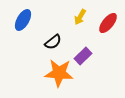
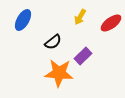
red ellipse: moved 3 px right; rotated 15 degrees clockwise
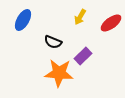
black semicircle: rotated 60 degrees clockwise
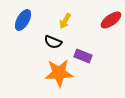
yellow arrow: moved 15 px left, 4 px down
red ellipse: moved 3 px up
purple rectangle: rotated 66 degrees clockwise
orange star: rotated 8 degrees counterclockwise
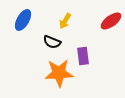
red ellipse: moved 1 px down
black semicircle: moved 1 px left
purple rectangle: rotated 60 degrees clockwise
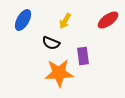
red ellipse: moved 3 px left, 1 px up
black semicircle: moved 1 px left, 1 px down
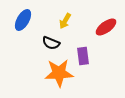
red ellipse: moved 2 px left, 7 px down
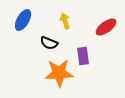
yellow arrow: rotated 133 degrees clockwise
black semicircle: moved 2 px left
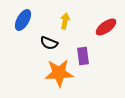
yellow arrow: rotated 28 degrees clockwise
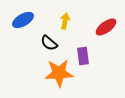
blue ellipse: rotated 30 degrees clockwise
black semicircle: rotated 18 degrees clockwise
